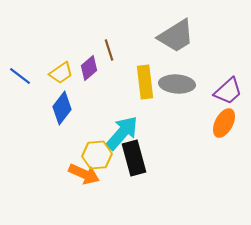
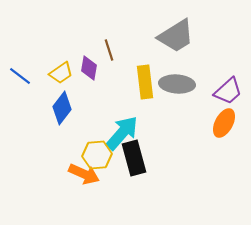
purple diamond: rotated 40 degrees counterclockwise
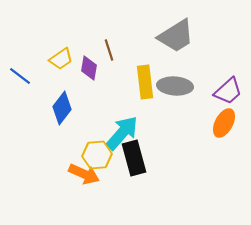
yellow trapezoid: moved 14 px up
gray ellipse: moved 2 px left, 2 px down
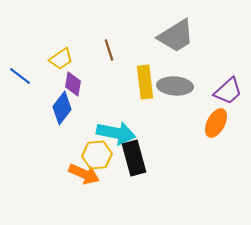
purple diamond: moved 16 px left, 16 px down
orange ellipse: moved 8 px left
cyan arrow: moved 6 px left; rotated 60 degrees clockwise
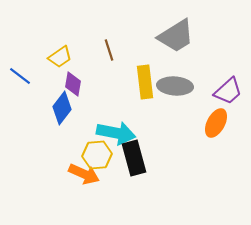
yellow trapezoid: moved 1 px left, 2 px up
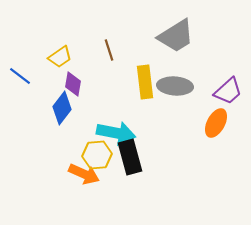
black rectangle: moved 4 px left, 1 px up
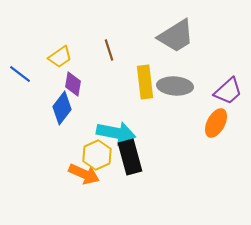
blue line: moved 2 px up
yellow hexagon: rotated 20 degrees counterclockwise
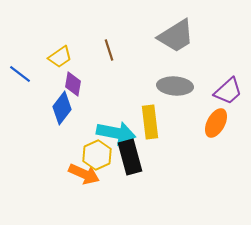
yellow rectangle: moved 5 px right, 40 px down
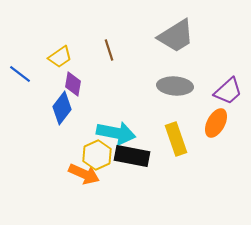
yellow rectangle: moved 26 px right, 17 px down; rotated 12 degrees counterclockwise
black rectangle: moved 2 px right, 1 px up; rotated 64 degrees counterclockwise
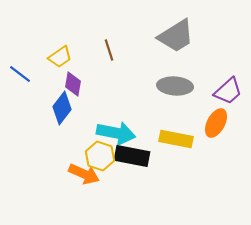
yellow rectangle: rotated 60 degrees counterclockwise
yellow hexagon: moved 3 px right, 1 px down; rotated 16 degrees counterclockwise
